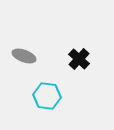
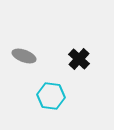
cyan hexagon: moved 4 px right
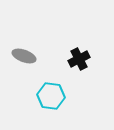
black cross: rotated 20 degrees clockwise
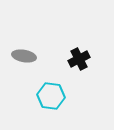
gray ellipse: rotated 10 degrees counterclockwise
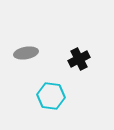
gray ellipse: moved 2 px right, 3 px up; rotated 20 degrees counterclockwise
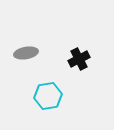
cyan hexagon: moved 3 px left; rotated 16 degrees counterclockwise
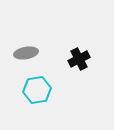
cyan hexagon: moved 11 px left, 6 px up
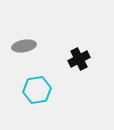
gray ellipse: moved 2 px left, 7 px up
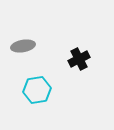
gray ellipse: moved 1 px left
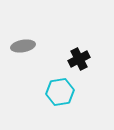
cyan hexagon: moved 23 px right, 2 px down
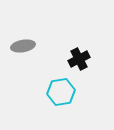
cyan hexagon: moved 1 px right
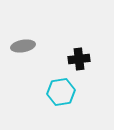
black cross: rotated 20 degrees clockwise
